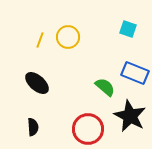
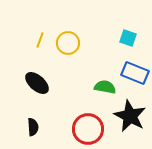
cyan square: moved 9 px down
yellow circle: moved 6 px down
green semicircle: rotated 30 degrees counterclockwise
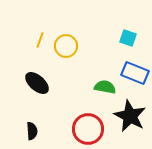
yellow circle: moved 2 px left, 3 px down
black semicircle: moved 1 px left, 4 px down
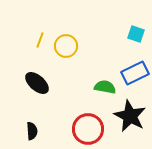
cyan square: moved 8 px right, 4 px up
blue rectangle: rotated 48 degrees counterclockwise
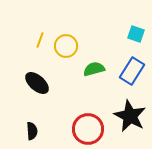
blue rectangle: moved 3 px left, 2 px up; rotated 32 degrees counterclockwise
green semicircle: moved 11 px left, 18 px up; rotated 25 degrees counterclockwise
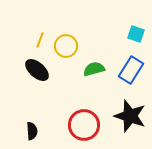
blue rectangle: moved 1 px left, 1 px up
black ellipse: moved 13 px up
black star: rotated 8 degrees counterclockwise
red circle: moved 4 px left, 4 px up
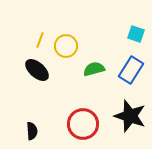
red circle: moved 1 px left, 1 px up
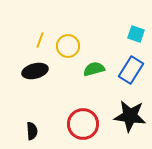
yellow circle: moved 2 px right
black ellipse: moved 2 px left, 1 px down; rotated 55 degrees counterclockwise
black star: rotated 12 degrees counterclockwise
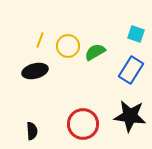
green semicircle: moved 1 px right, 17 px up; rotated 15 degrees counterclockwise
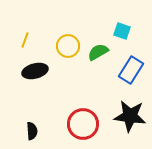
cyan square: moved 14 px left, 3 px up
yellow line: moved 15 px left
green semicircle: moved 3 px right
